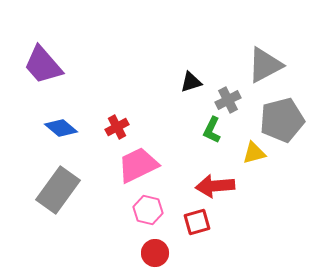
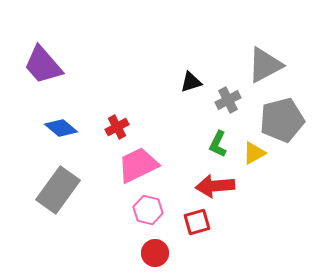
green L-shape: moved 6 px right, 14 px down
yellow triangle: rotated 15 degrees counterclockwise
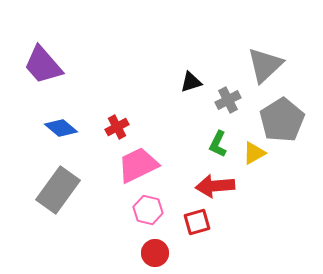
gray triangle: rotated 15 degrees counterclockwise
gray pentagon: rotated 18 degrees counterclockwise
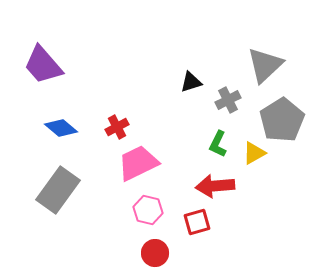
pink trapezoid: moved 2 px up
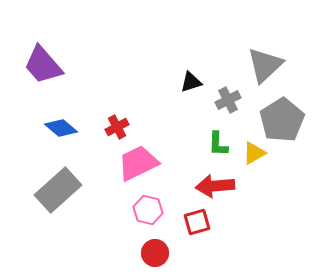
green L-shape: rotated 24 degrees counterclockwise
gray rectangle: rotated 12 degrees clockwise
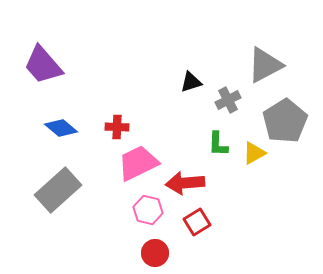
gray triangle: rotated 15 degrees clockwise
gray pentagon: moved 3 px right, 1 px down
red cross: rotated 30 degrees clockwise
red arrow: moved 30 px left, 3 px up
red square: rotated 16 degrees counterclockwise
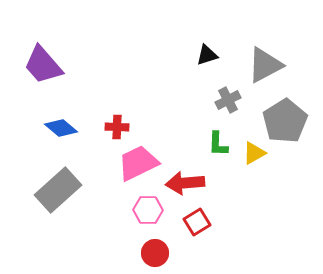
black triangle: moved 16 px right, 27 px up
pink hexagon: rotated 12 degrees counterclockwise
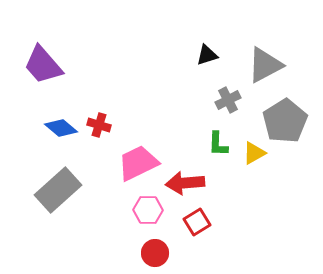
red cross: moved 18 px left, 2 px up; rotated 15 degrees clockwise
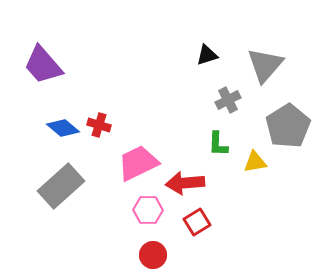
gray triangle: rotated 21 degrees counterclockwise
gray pentagon: moved 3 px right, 5 px down
blue diamond: moved 2 px right
yellow triangle: moved 1 px right, 9 px down; rotated 20 degrees clockwise
gray rectangle: moved 3 px right, 4 px up
red circle: moved 2 px left, 2 px down
